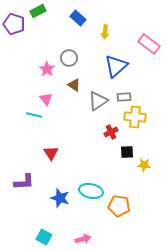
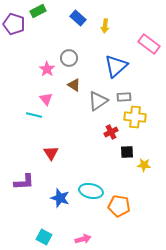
yellow arrow: moved 6 px up
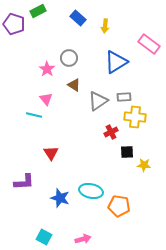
blue triangle: moved 4 px up; rotated 10 degrees clockwise
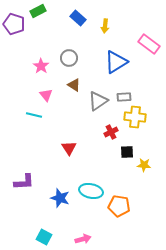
pink star: moved 6 px left, 3 px up
pink triangle: moved 4 px up
red triangle: moved 18 px right, 5 px up
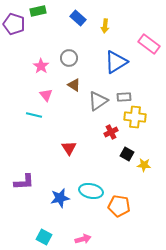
green rectangle: rotated 14 degrees clockwise
black square: moved 2 px down; rotated 32 degrees clockwise
blue star: rotated 30 degrees counterclockwise
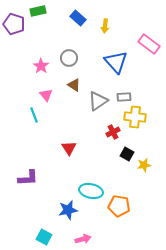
blue triangle: rotated 40 degrees counterclockwise
cyan line: rotated 56 degrees clockwise
red cross: moved 2 px right
yellow star: rotated 16 degrees counterclockwise
purple L-shape: moved 4 px right, 4 px up
blue star: moved 8 px right, 12 px down
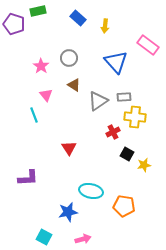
pink rectangle: moved 1 px left, 1 px down
orange pentagon: moved 5 px right
blue star: moved 2 px down
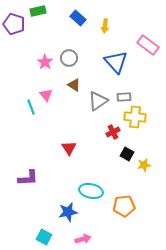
pink star: moved 4 px right, 4 px up
cyan line: moved 3 px left, 8 px up
orange pentagon: rotated 15 degrees counterclockwise
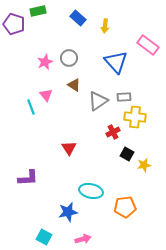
pink star: rotated 14 degrees clockwise
orange pentagon: moved 1 px right, 1 px down
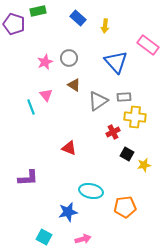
red triangle: rotated 35 degrees counterclockwise
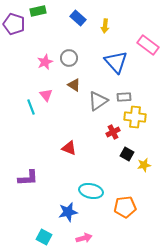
pink arrow: moved 1 px right, 1 px up
